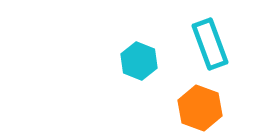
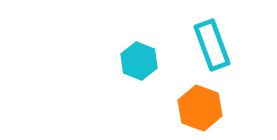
cyan rectangle: moved 2 px right, 1 px down
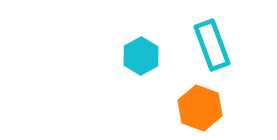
cyan hexagon: moved 2 px right, 5 px up; rotated 9 degrees clockwise
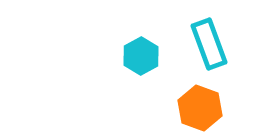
cyan rectangle: moved 3 px left, 1 px up
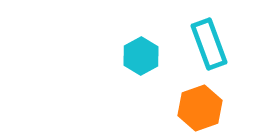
orange hexagon: rotated 21 degrees clockwise
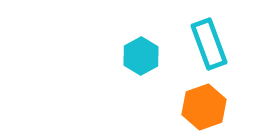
orange hexagon: moved 4 px right, 1 px up
